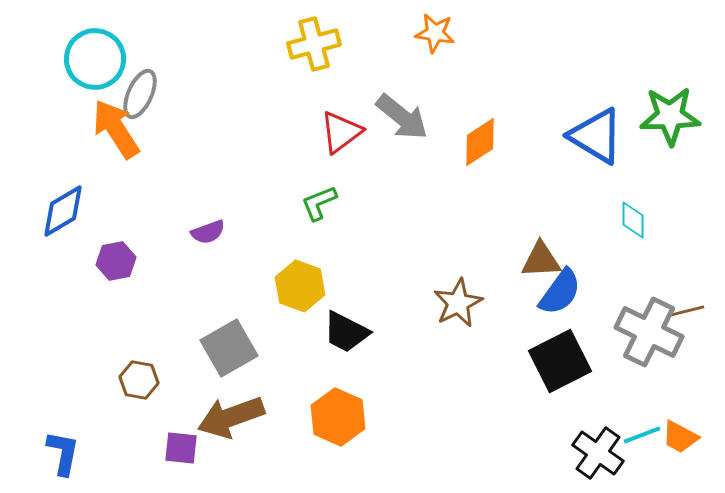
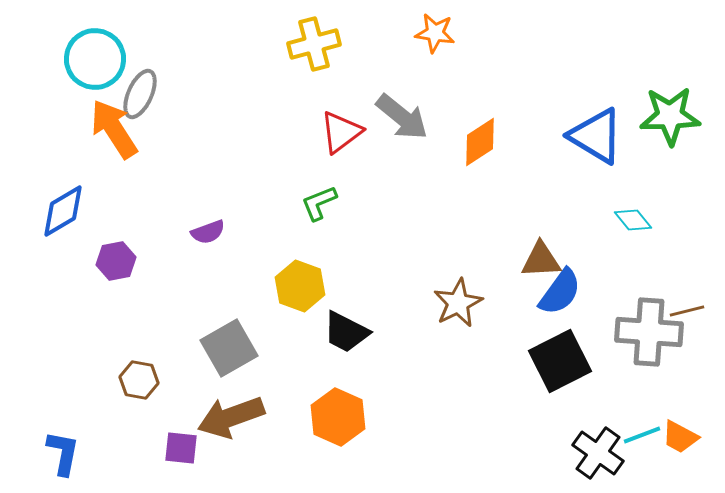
orange arrow: moved 2 px left
cyan diamond: rotated 39 degrees counterclockwise
gray cross: rotated 22 degrees counterclockwise
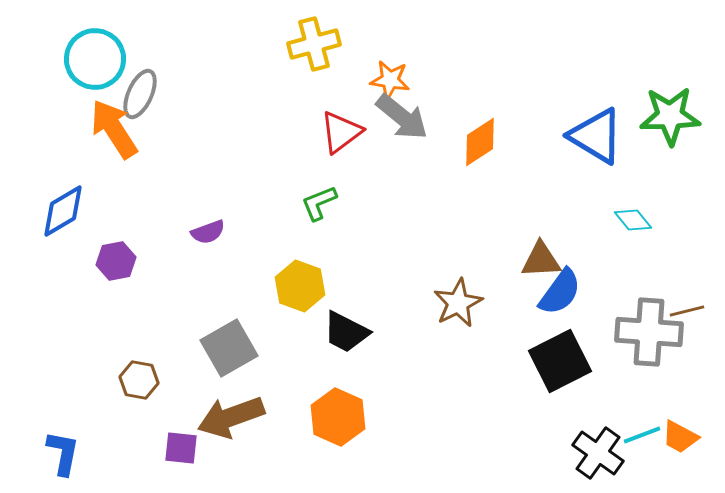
orange star: moved 45 px left, 47 px down
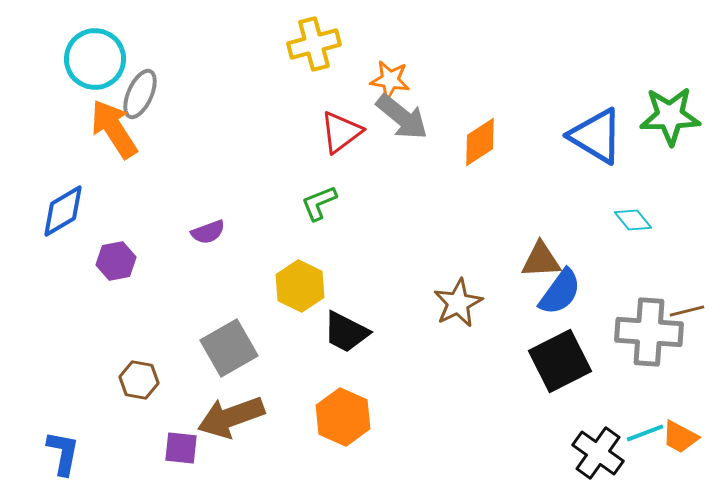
yellow hexagon: rotated 6 degrees clockwise
orange hexagon: moved 5 px right
cyan line: moved 3 px right, 2 px up
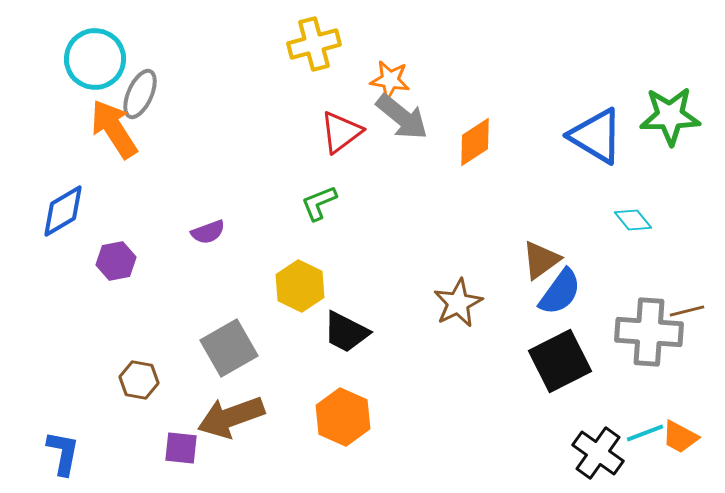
orange diamond: moved 5 px left
brown triangle: rotated 33 degrees counterclockwise
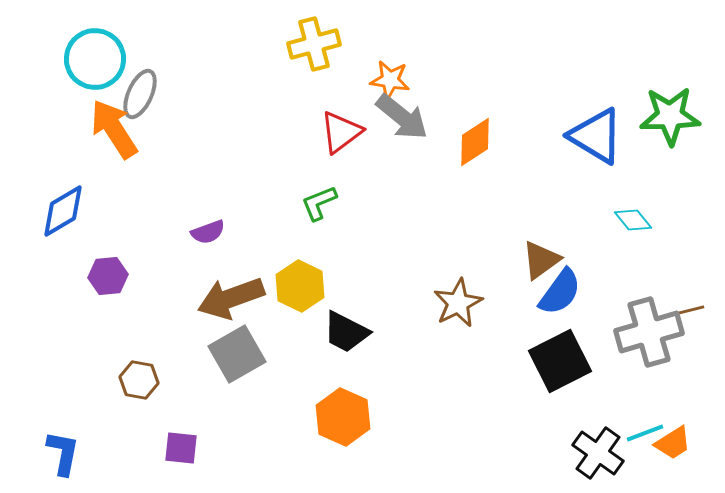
purple hexagon: moved 8 px left, 15 px down; rotated 6 degrees clockwise
gray cross: rotated 20 degrees counterclockwise
gray square: moved 8 px right, 6 px down
brown arrow: moved 119 px up
orange trapezoid: moved 7 px left, 6 px down; rotated 60 degrees counterclockwise
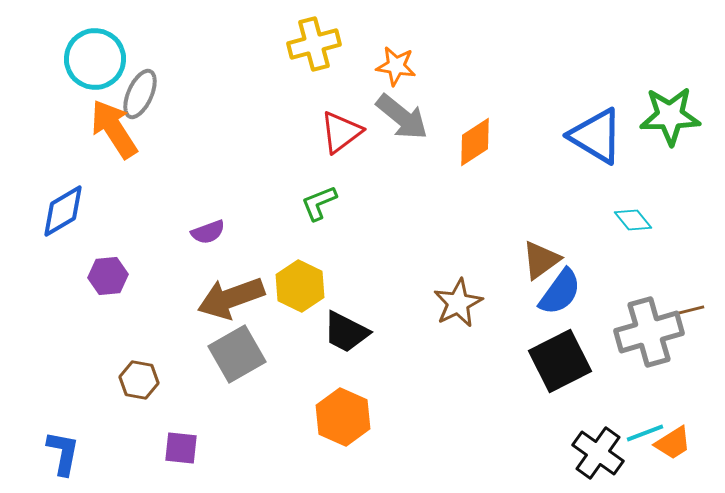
orange star: moved 6 px right, 14 px up
